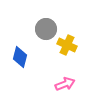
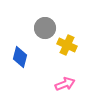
gray circle: moved 1 px left, 1 px up
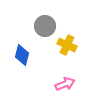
gray circle: moved 2 px up
blue diamond: moved 2 px right, 2 px up
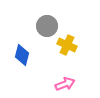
gray circle: moved 2 px right
